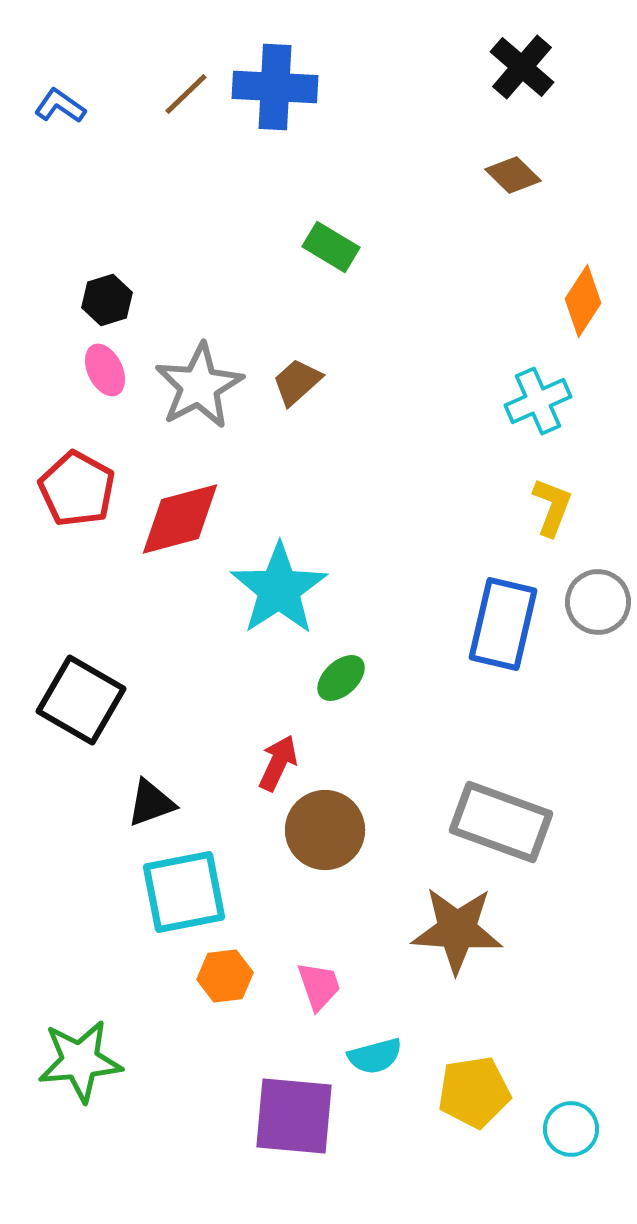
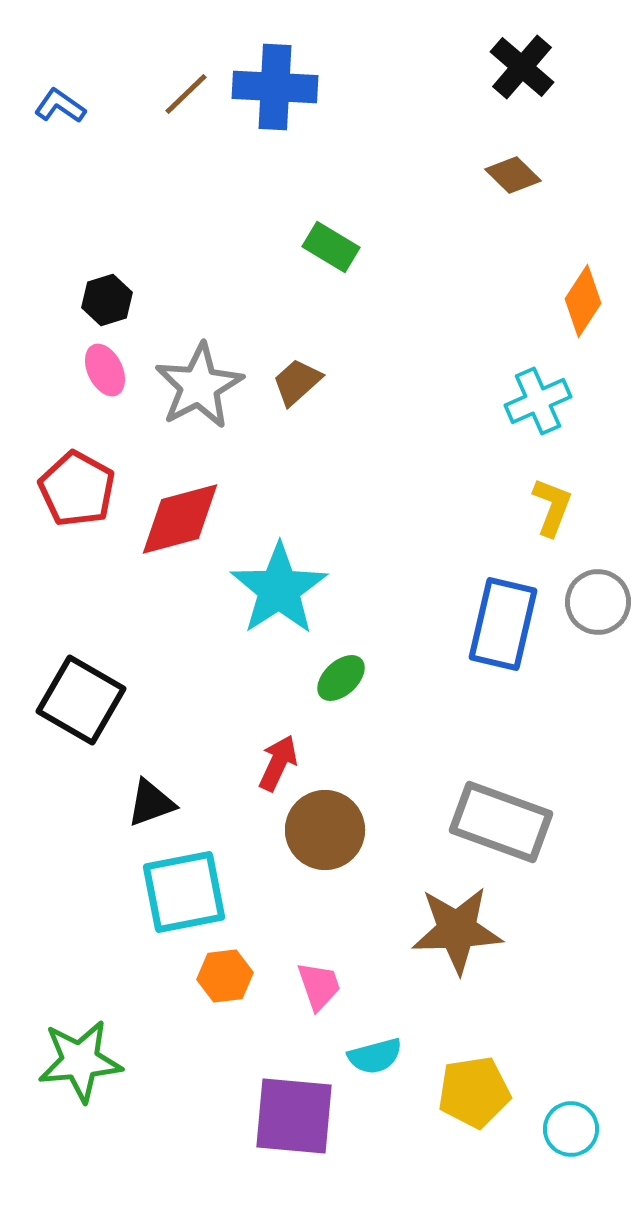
brown star: rotated 6 degrees counterclockwise
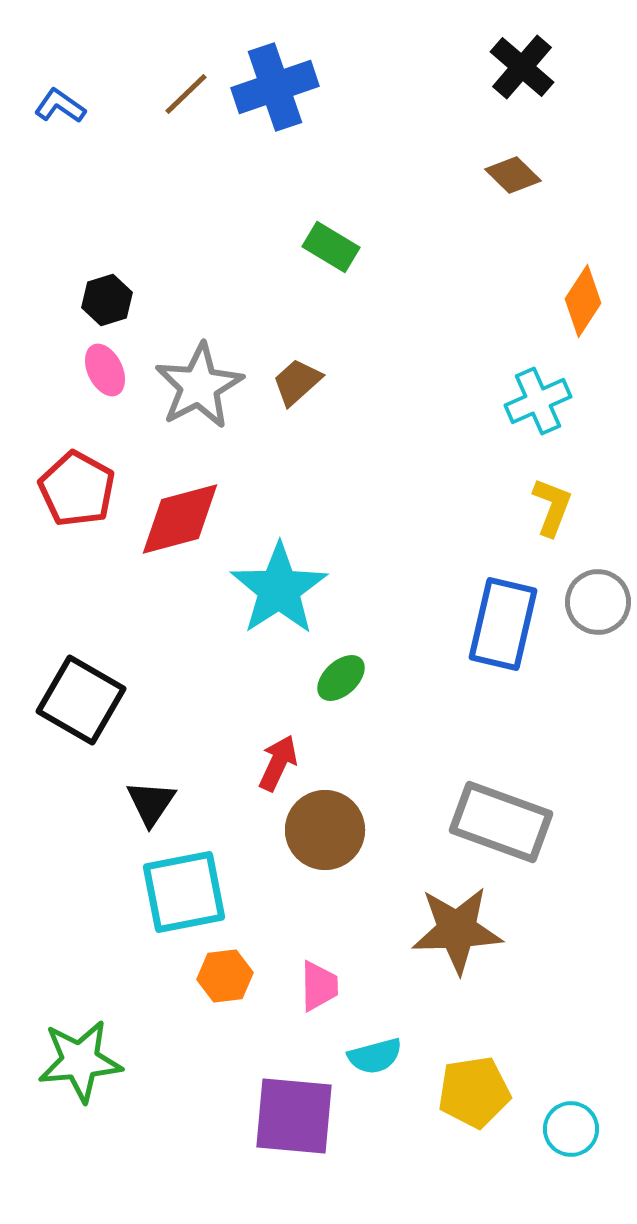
blue cross: rotated 22 degrees counterclockwise
black triangle: rotated 36 degrees counterclockwise
pink trapezoid: rotated 18 degrees clockwise
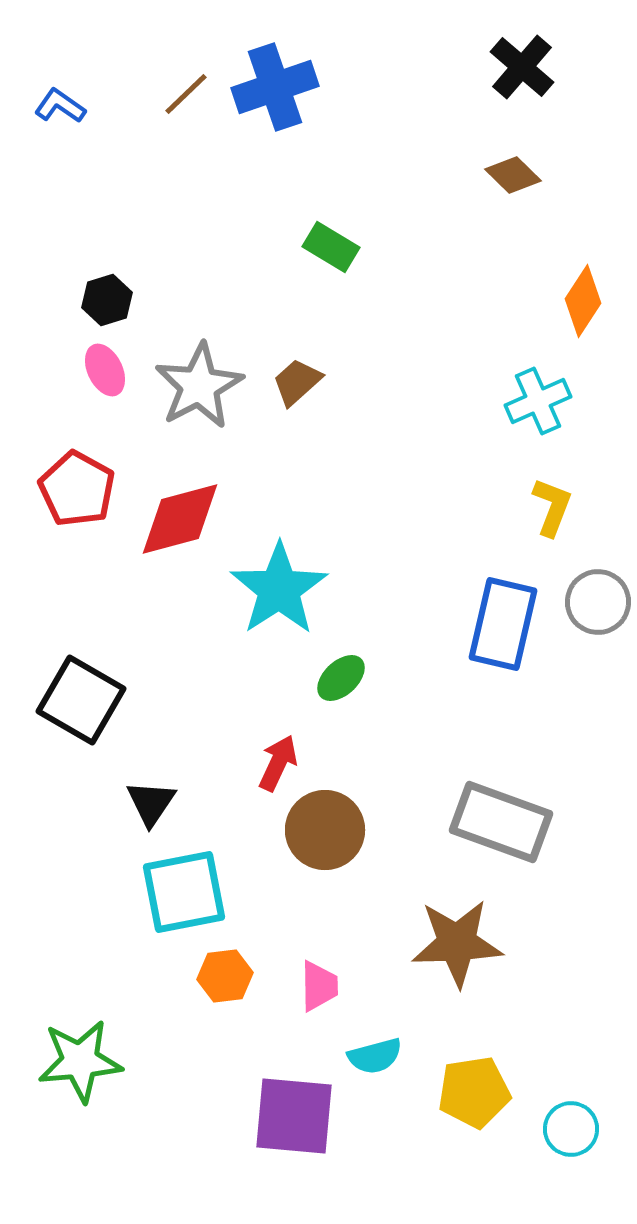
brown star: moved 13 px down
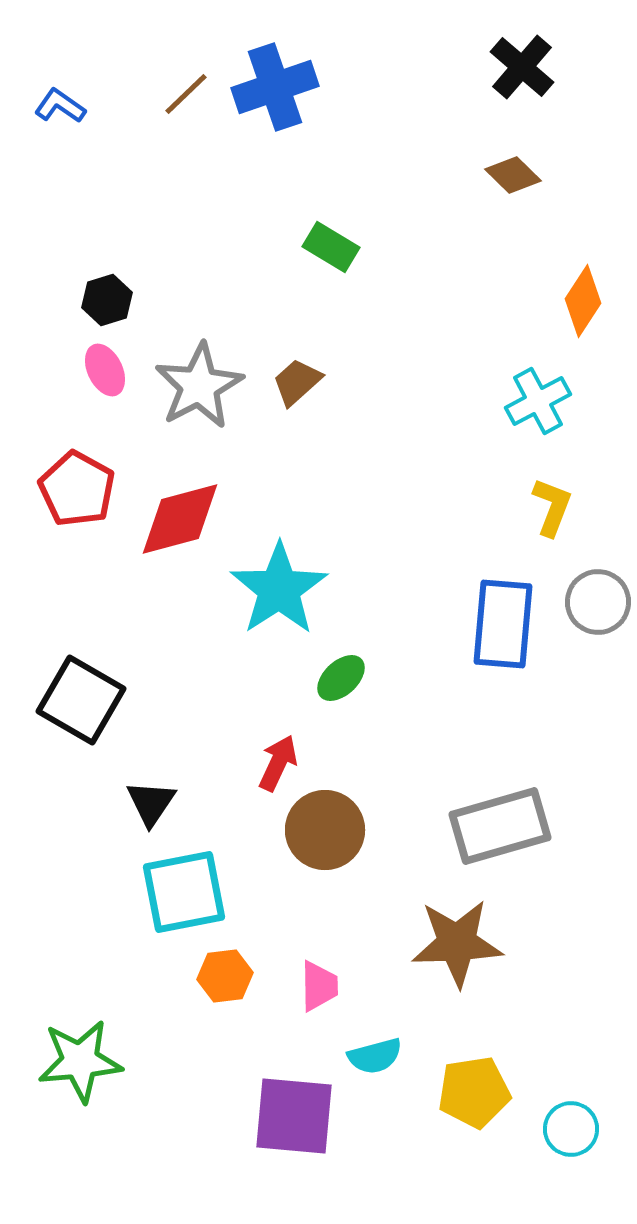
cyan cross: rotated 4 degrees counterclockwise
blue rectangle: rotated 8 degrees counterclockwise
gray rectangle: moved 1 px left, 4 px down; rotated 36 degrees counterclockwise
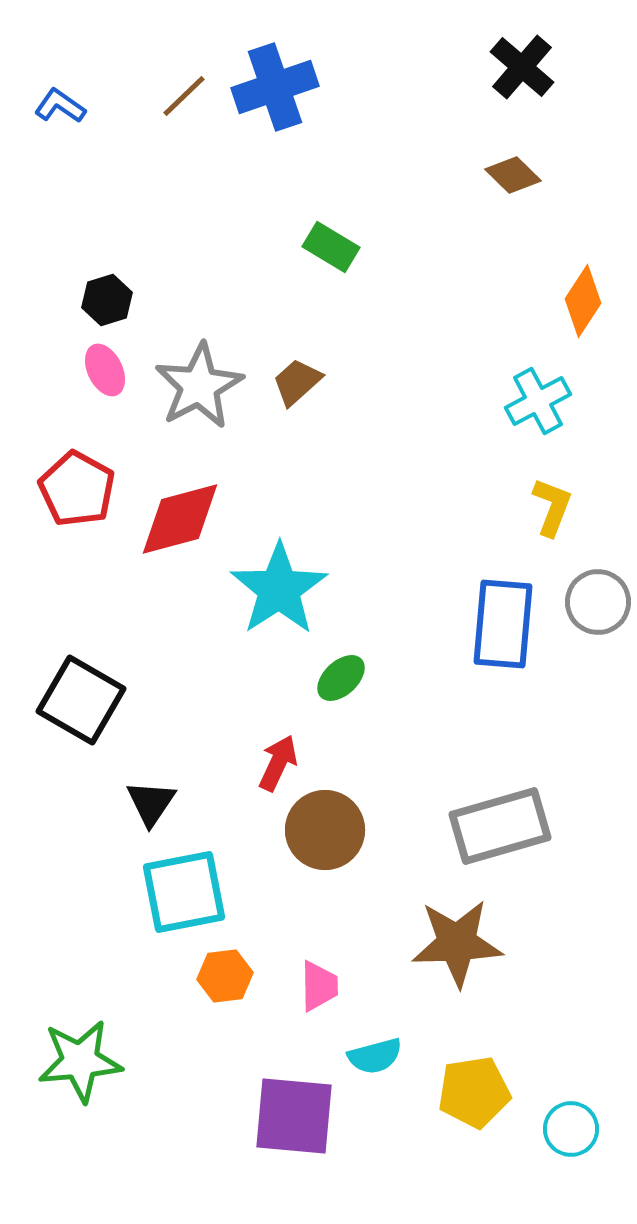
brown line: moved 2 px left, 2 px down
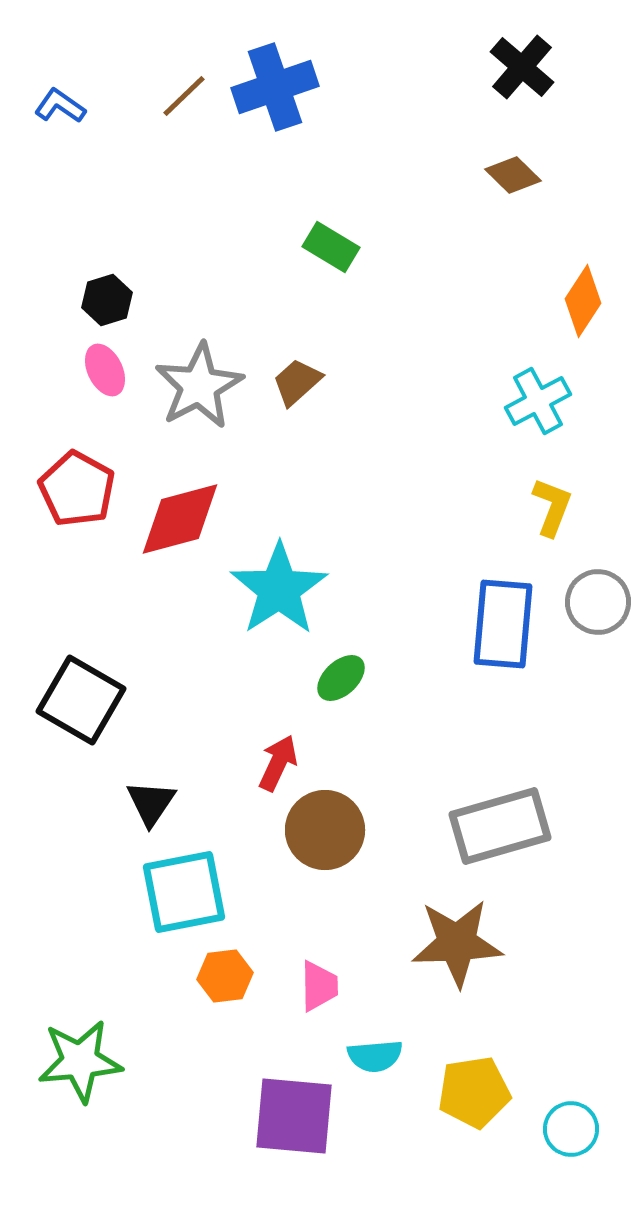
cyan semicircle: rotated 10 degrees clockwise
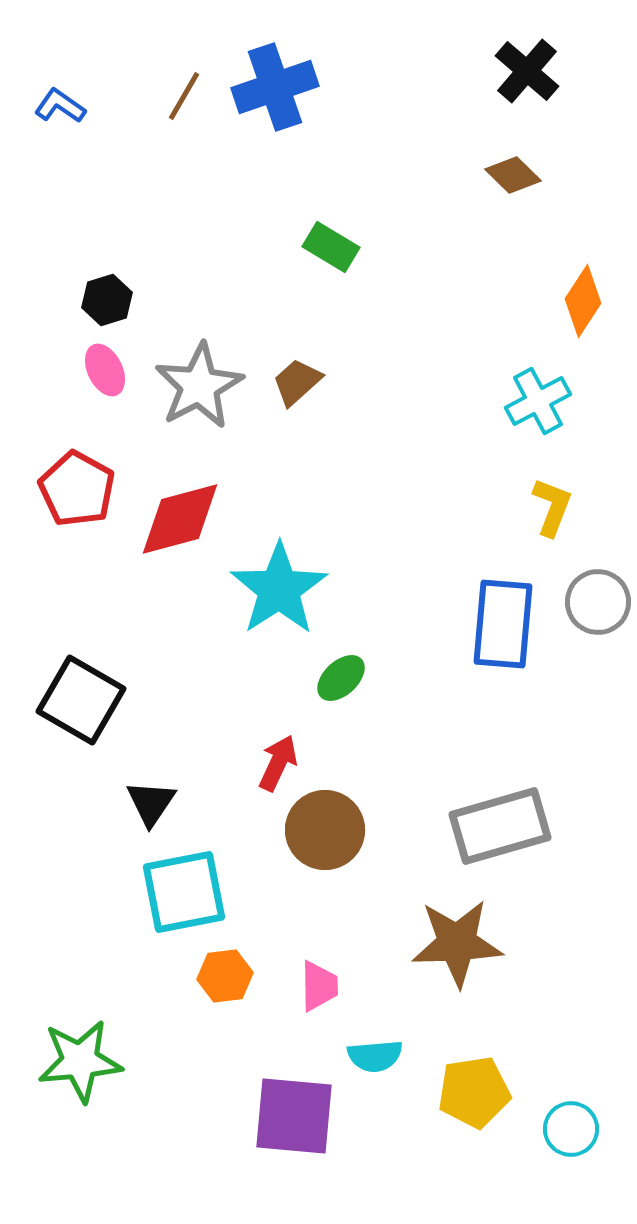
black cross: moved 5 px right, 4 px down
brown line: rotated 16 degrees counterclockwise
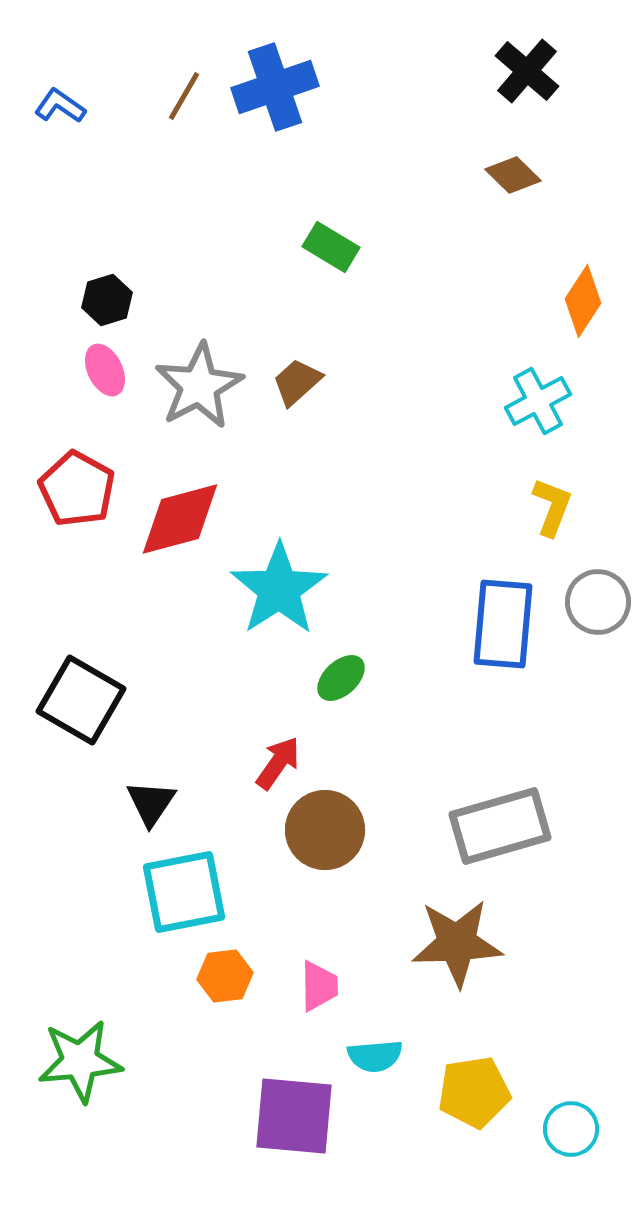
red arrow: rotated 10 degrees clockwise
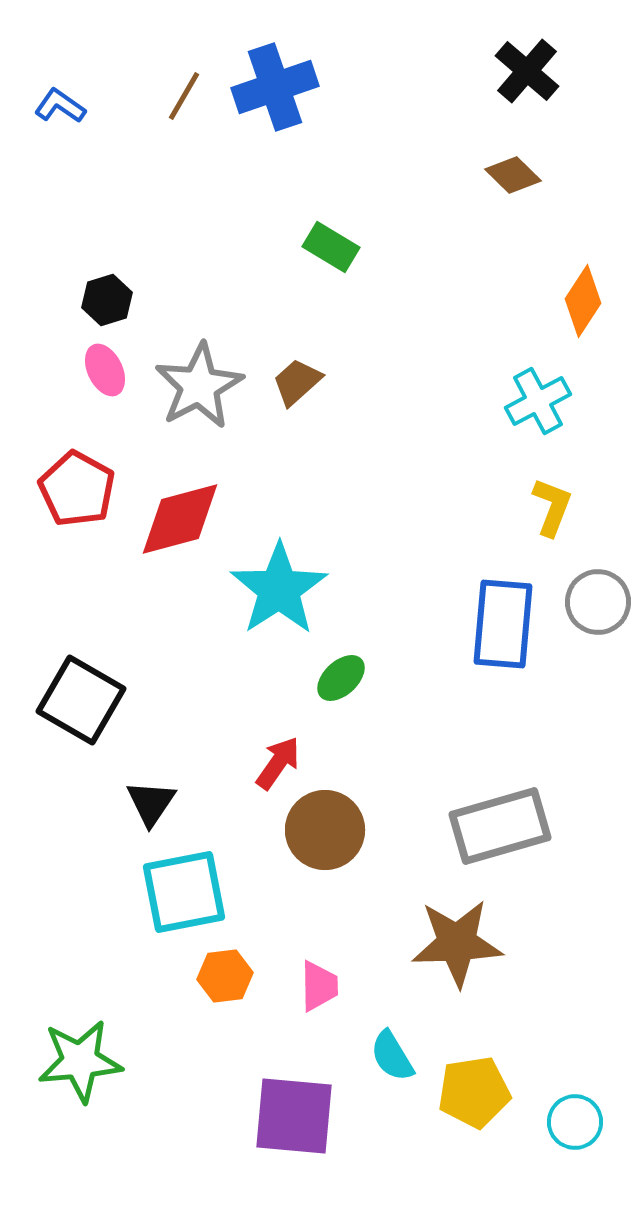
cyan semicircle: moved 17 px right; rotated 64 degrees clockwise
cyan circle: moved 4 px right, 7 px up
